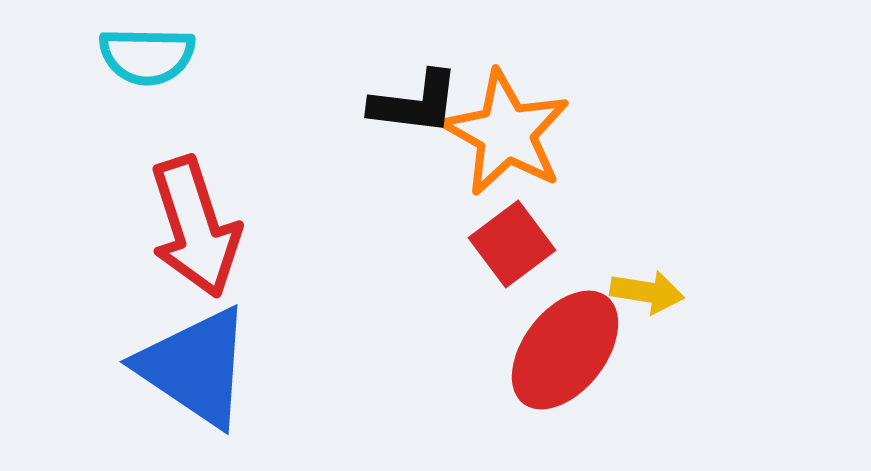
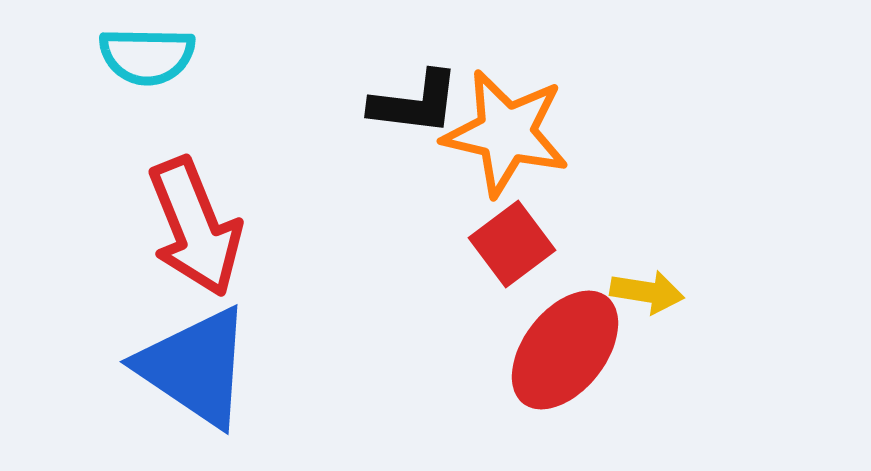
orange star: rotated 16 degrees counterclockwise
red arrow: rotated 4 degrees counterclockwise
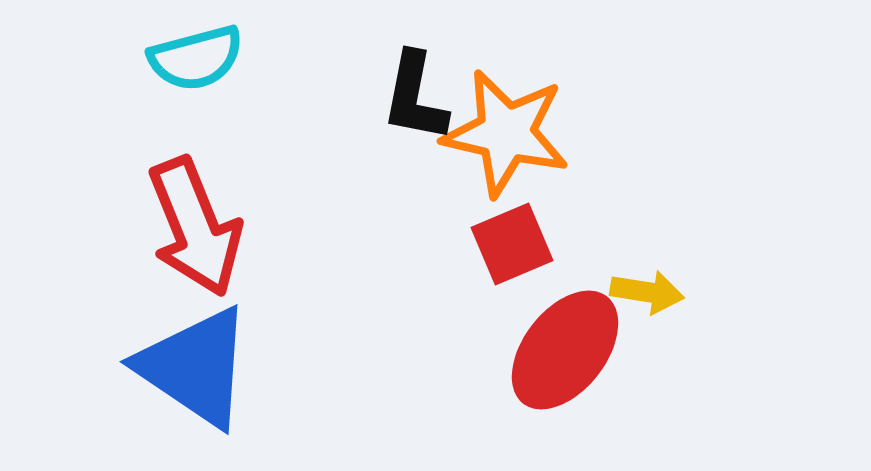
cyan semicircle: moved 49 px right, 2 px down; rotated 16 degrees counterclockwise
black L-shape: moved 6 px up; rotated 94 degrees clockwise
red square: rotated 14 degrees clockwise
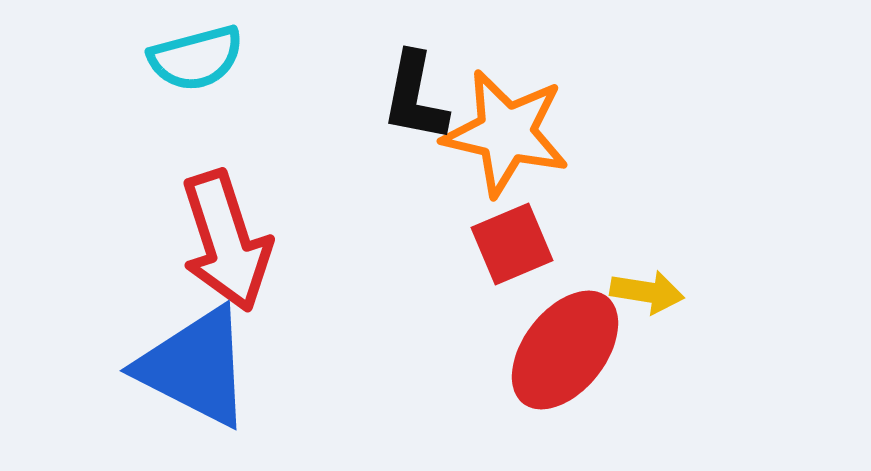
red arrow: moved 31 px right, 14 px down; rotated 4 degrees clockwise
blue triangle: rotated 7 degrees counterclockwise
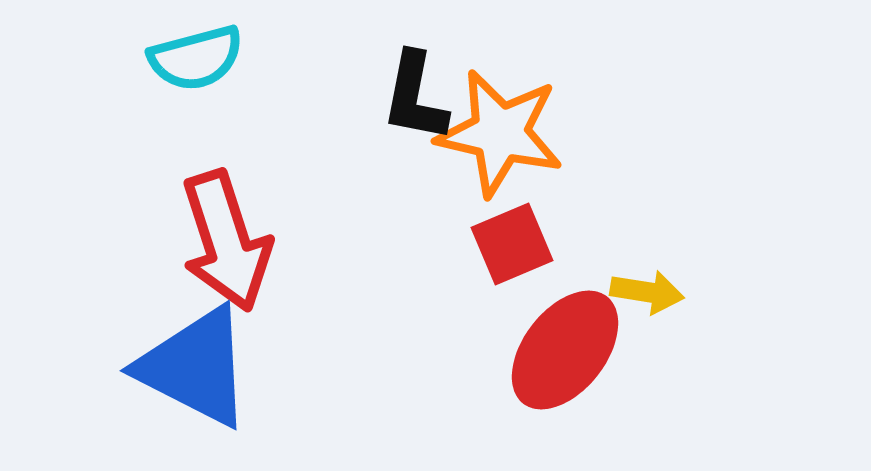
orange star: moved 6 px left
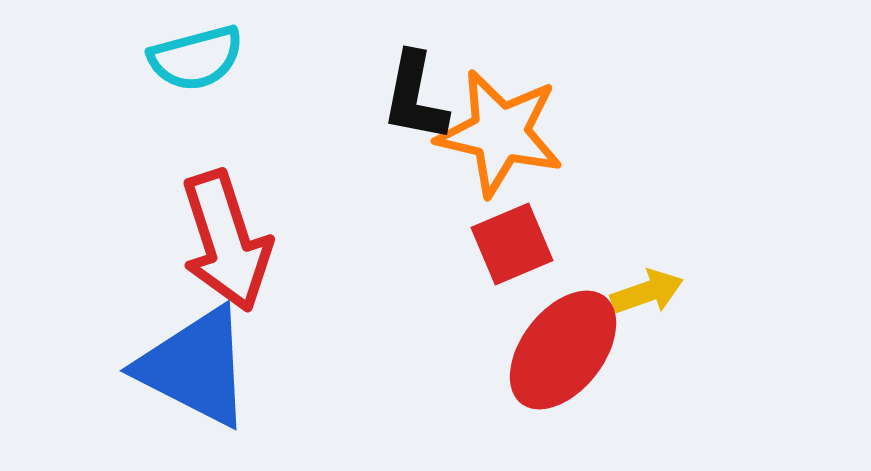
yellow arrow: rotated 28 degrees counterclockwise
red ellipse: moved 2 px left
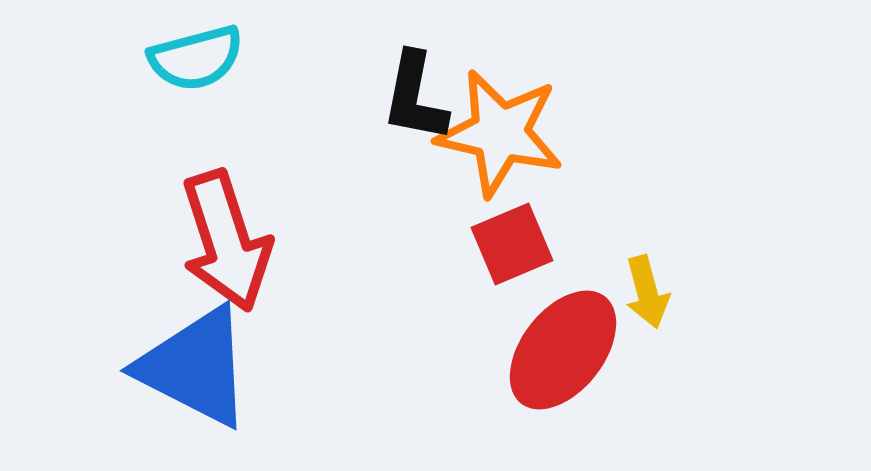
yellow arrow: rotated 94 degrees clockwise
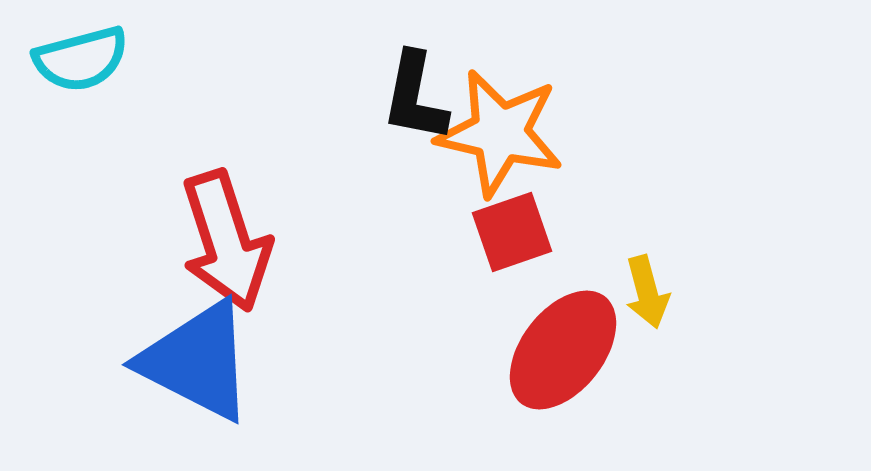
cyan semicircle: moved 115 px left, 1 px down
red square: moved 12 px up; rotated 4 degrees clockwise
blue triangle: moved 2 px right, 6 px up
